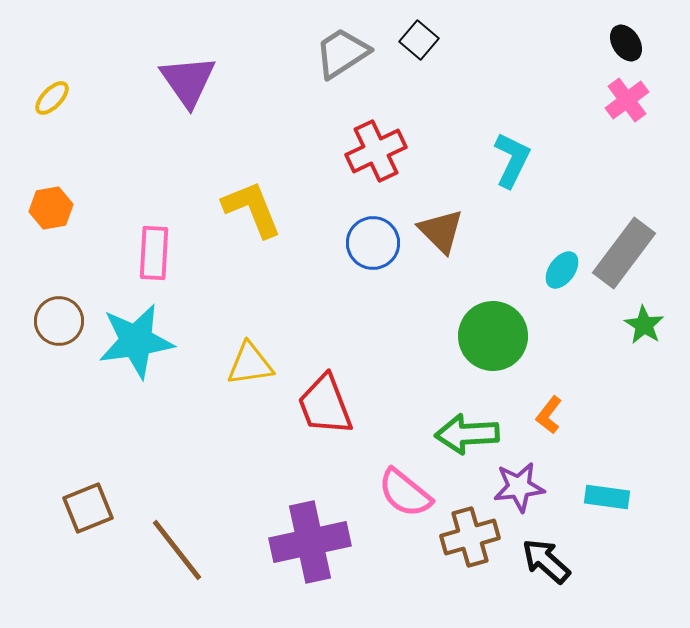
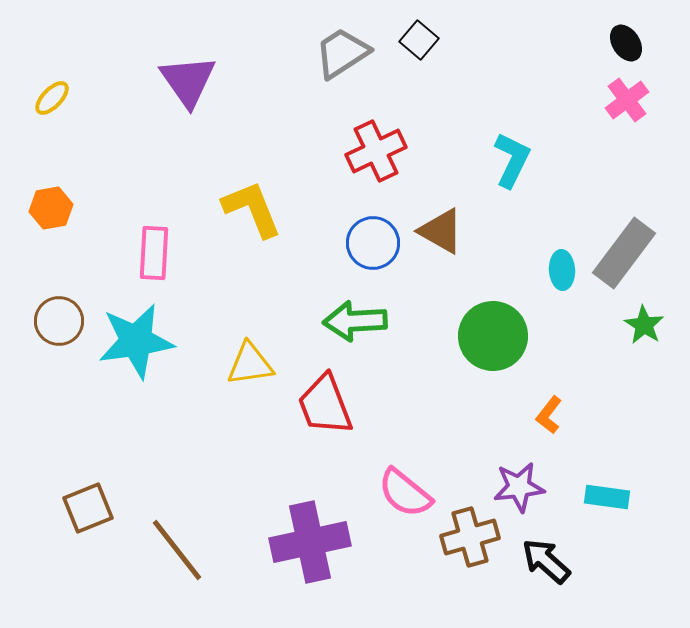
brown triangle: rotated 15 degrees counterclockwise
cyan ellipse: rotated 39 degrees counterclockwise
green arrow: moved 112 px left, 113 px up
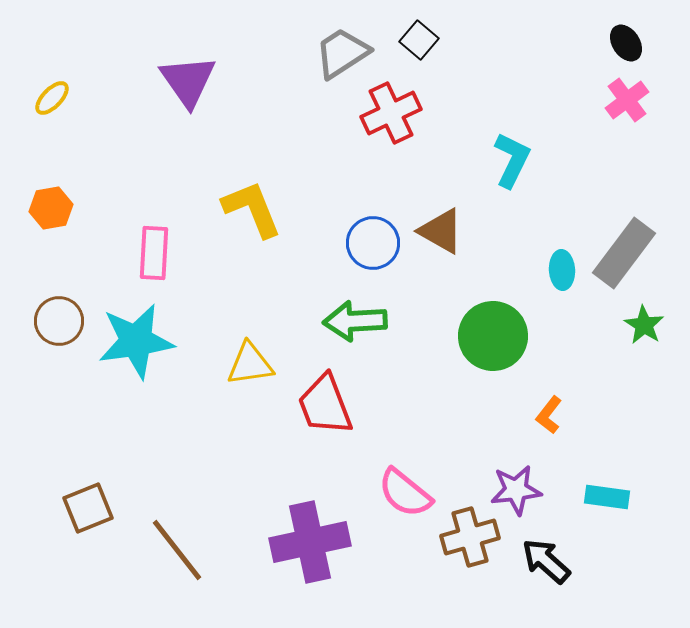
red cross: moved 15 px right, 38 px up
purple star: moved 3 px left, 3 px down
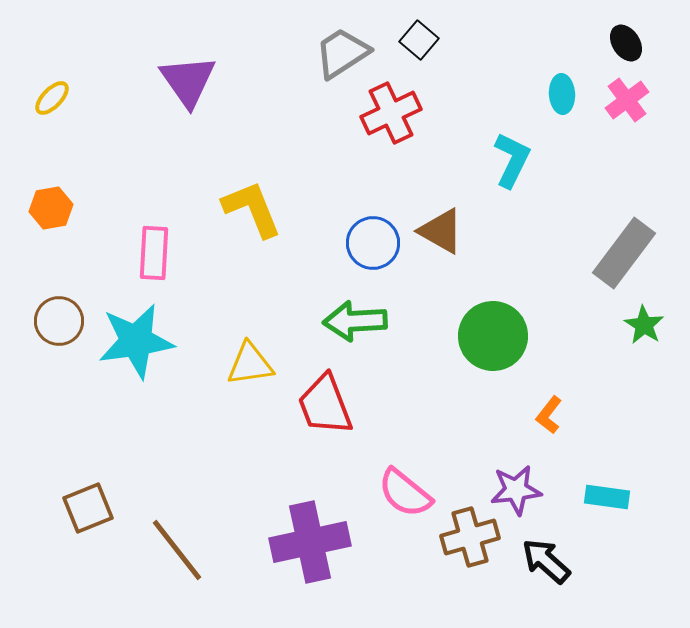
cyan ellipse: moved 176 px up
